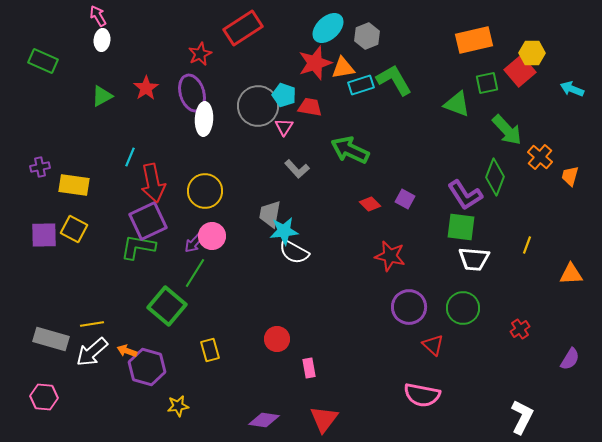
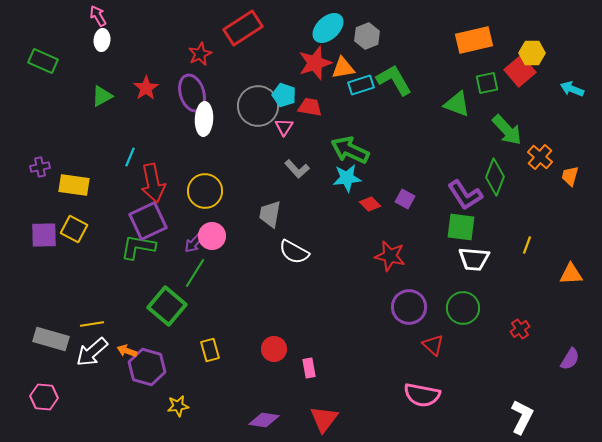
cyan star at (284, 231): moved 63 px right, 53 px up
red circle at (277, 339): moved 3 px left, 10 px down
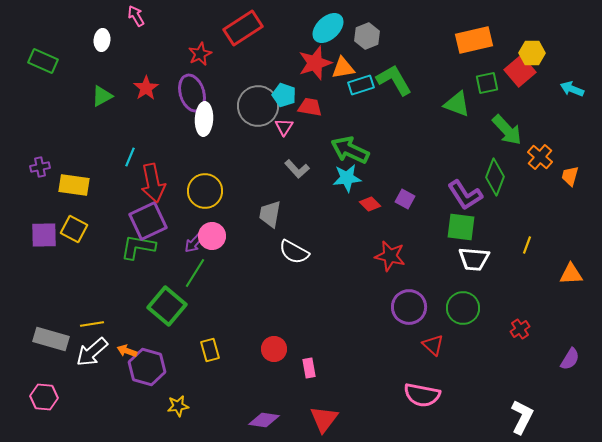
pink arrow at (98, 16): moved 38 px right
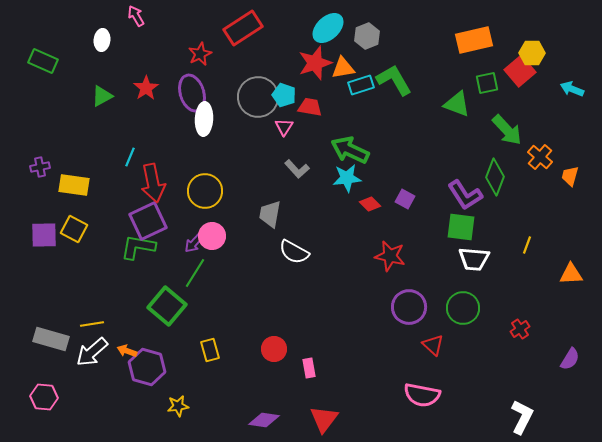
gray circle at (258, 106): moved 9 px up
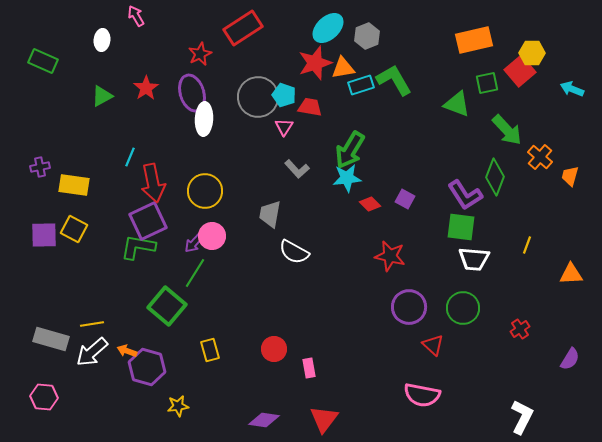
green arrow at (350, 150): rotated 84 degrees counterclockwise
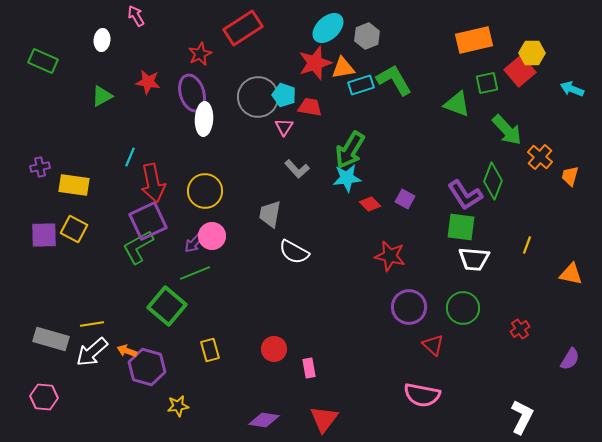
red star at (146, 88): moved 2 px right, 6 px up; rotated 30 degrees counterclockwise
green diamond at (495, 177): moved 2 px left, 4 px down
green L-shape at (138, 247): rotated 39 degrees counterclockwise
green line at (195, 273): rotated 36 degrees clockwise
orange triangle at (571, 274): rotated 15 degrees clockwise
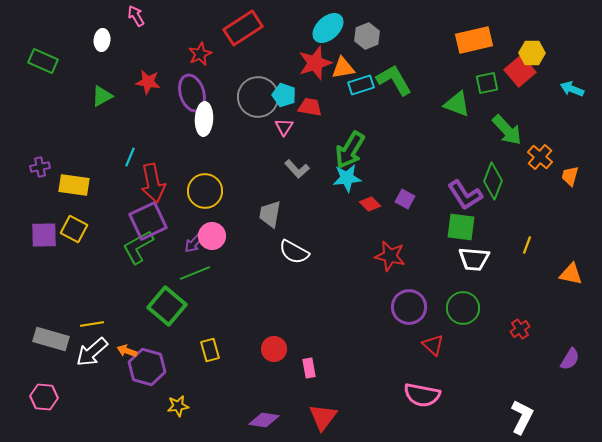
red triangle at (324, 419): moved 1 px left, 2 px up
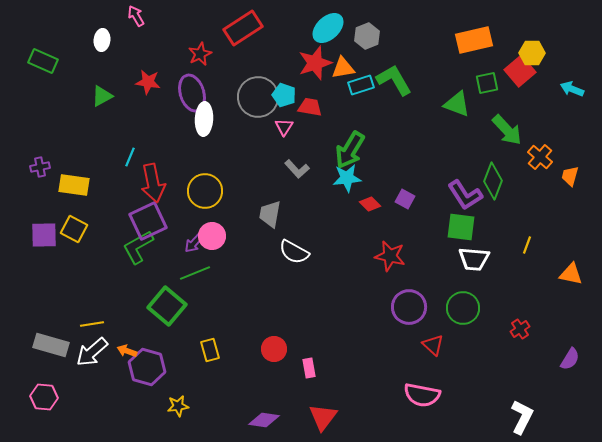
gray rectangle at (51, 339): moved 6 px down
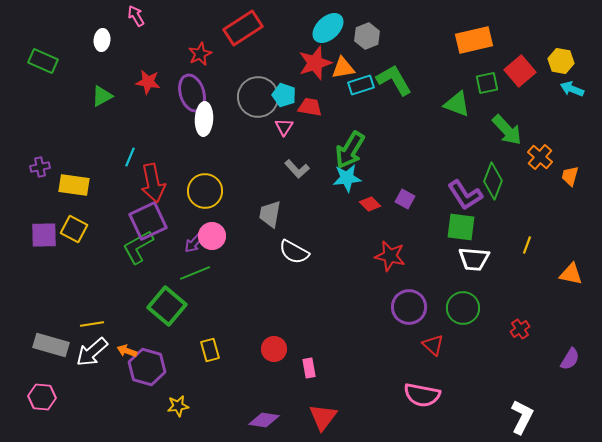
yellow hexagon at (532, 53): moved 29 px right, 8 px down; rotated 10 degrees clockwise
pink hexagon at (44, 397): moved 2 px left
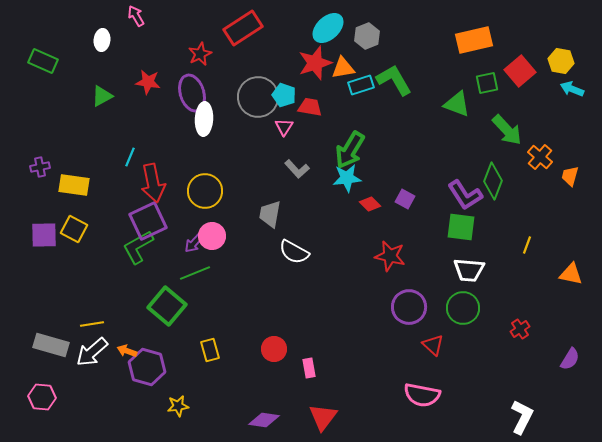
white trapezoid at (474, 259): moved 5 px left, 11 px down
